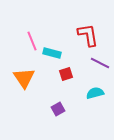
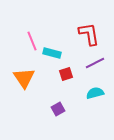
red L-shape: moved 1 px right, 1 px up
purple line: moved 5 px left; rotated 54 degrees counterclockwise
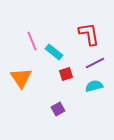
cyan rectangle: moved 2 px right, 1 px up; rotated 24 degrees clockwise
orange triangle: moved 3 px left
cyan semicircle: moved 1 px left, 7 px up
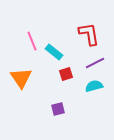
purple square: rotated 16 degrees clockwise
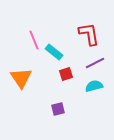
pink line: moved 2 px right, 1 px up
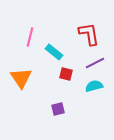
pink line: moved 4 px left, 3 px up; rotated 36 degrees clockwise
red square: rotated 32 degrees clockwise
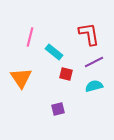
purple line: moved 1 px left, 1 px up
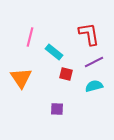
purple square: moved 1 px left; rotated 16 degrees clockwise
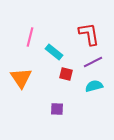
purple line: moved 1 px left
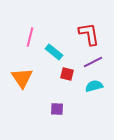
red square: moved 1 px right
orange triangle: moved 1 px right
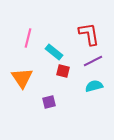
pink line: moved 2 px left, 1 px down
purple line: moved 1 px up
red square: moved 4 px left, 3 px up
purple square: moved 8 px left, 7 px up; rotated 16 degrees counterclockwise
